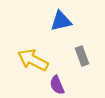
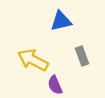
purple semicircle: moved 2 px left
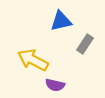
gray rectangle: moved 3 px right, 12 px up; rotated 54 degrees clockwise
purple semicircle: rotated 54 degrees counterclockwise
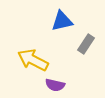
blue triangle: moved 1 px right
gray rectangle: moved 1 px right
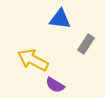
blue triangle: moved 2 px left, 2 px up; rotated 20 degrees clockwise
purple semicircle: rotated 18 degrees clockwise
